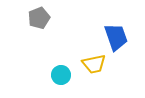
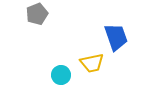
gray pentagon: moved 2 px left, 4 px up
yellow trapezoid: moved 2 px left, 1 px up
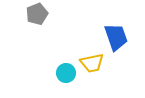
cyan circle: moved 5 px right, 2 px up
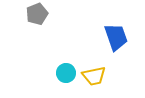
yellow trapezoid: moved 2 px right, 13 px down
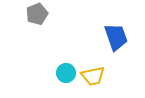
yellow trapezoid: moved 1 px left
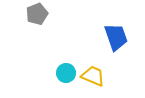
yellow trapezoid: rotated 145 degrees counterclockwise
